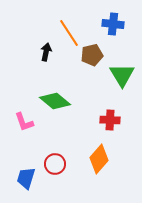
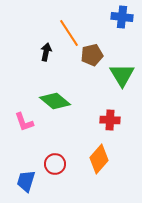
blue cross: moved 9 px right, 7 px up
blue trapezoid: moved 3 px down
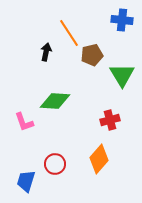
blue cross: moved 3 px down
green diamond: rotated 36 degrees counterclockwise
red cross: rotated 18 degrees counterclockwise
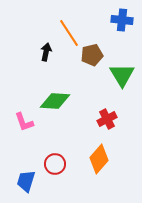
red cross: moved 3 px left, 1 px up; rotated 12 degrees counterclockwise
